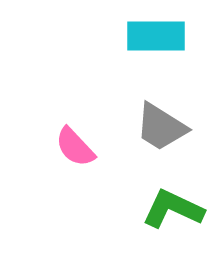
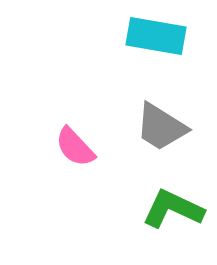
cyan rectangle: rotated 10 degrees clockwise
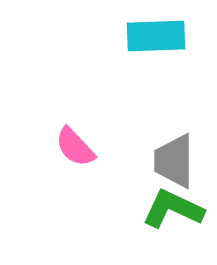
cyan rectangle: rotated 12 degrees counterclockwise
gray trapezoid: moved 13 px right, 34 px down; rotated 58 degrees clockwise
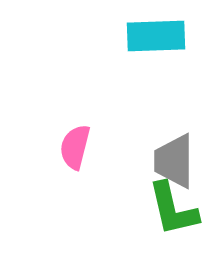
pink semicircle: rotated 57 degrees clockwise
green L-shape: rotated 128 degrees counterclockwise
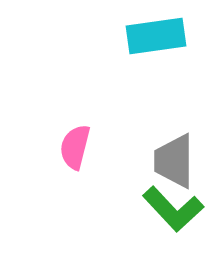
cyan rectangle: rotated 6 degrees counterclockwise
green L-shape: rotated 30 degrees counterclockwise
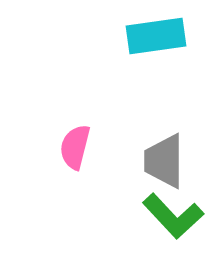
gray trapezoid: moved 10 px left
green L-shape: moved 7 px down
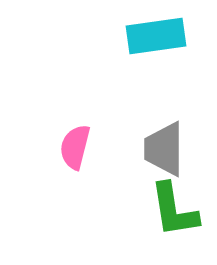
gray trapezoid: moved 12 px up
green L-shape: moved 1 px right, 6 px up; rotated 34 degrees clockwise
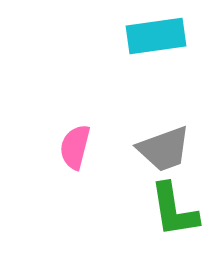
gray trapezoid: rotated 110 degrees counterclockwise
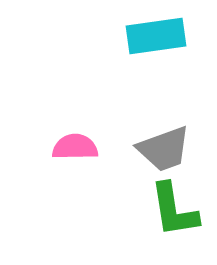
pink semicircle: rotated 75 degrees clockwise
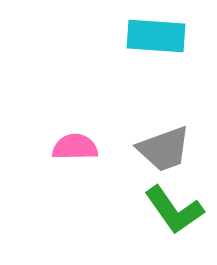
cyan rectangle: rotated 12 degrees clockwise
green L-shape: rotated 26 degrees counterclockwise
